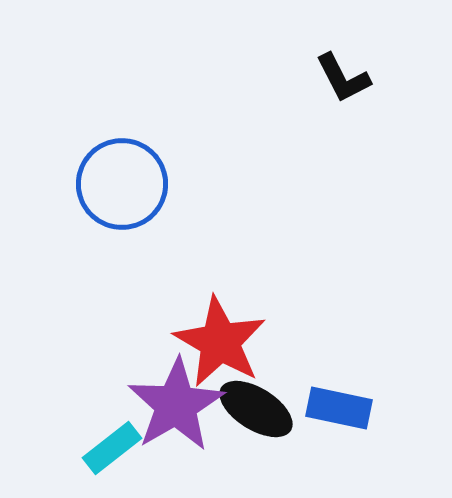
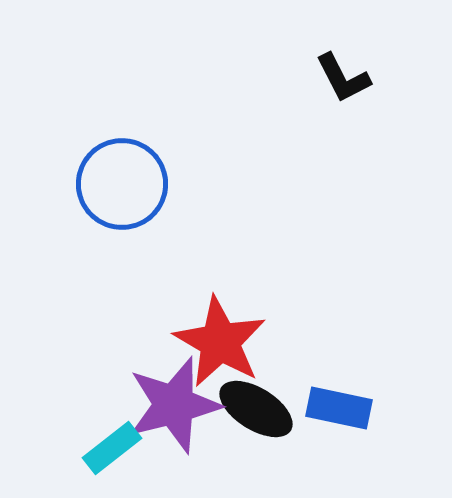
purple star: moved 2 px left; rotated 16 degrees clockwise
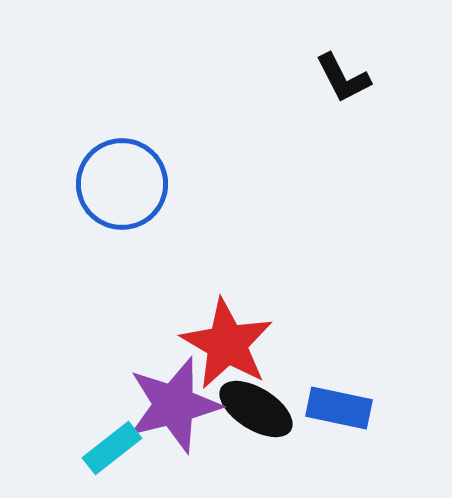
red star: moved 7 px right, 2 px down
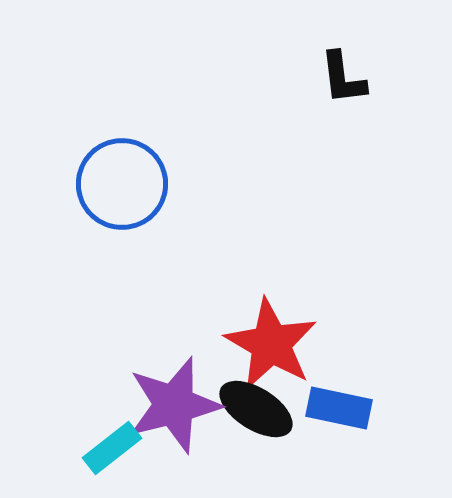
black L-shape: rotated 20 degrees clockwise
red star: moved 44 px right
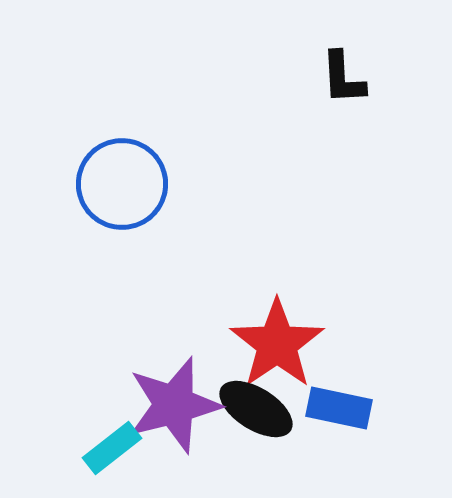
black L-shape: rotated 4 degrees clockwise
red star: moved 6 px right; rotated 8 degrees clockwise
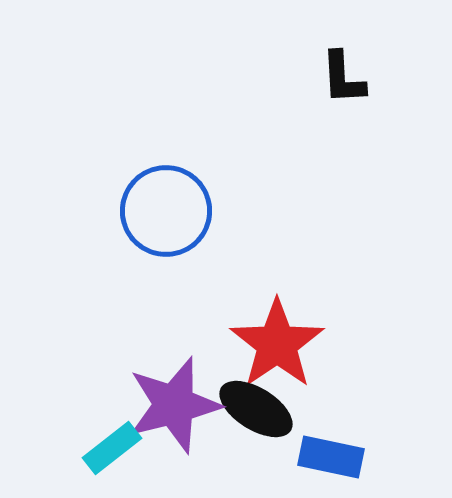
blue circle: moved 44 px right, 27 px down
blue rectangle: moved 8 px left, 49 px down
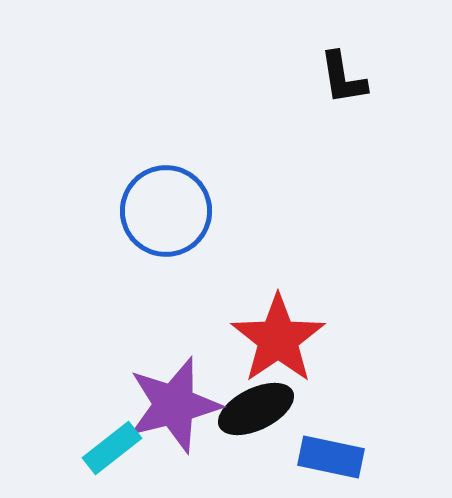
black L-shape: rotated 6 degrees counterclockwise
red star: moved 1 px right, 5 px up
black ellipse: rotated 58 degrees counterclockwise
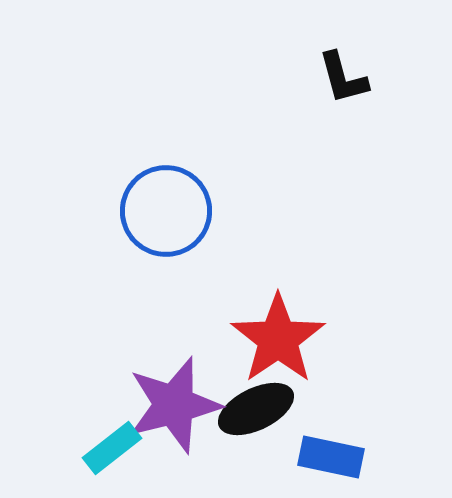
black L-shape: rotated 6 degrees counterclockwise
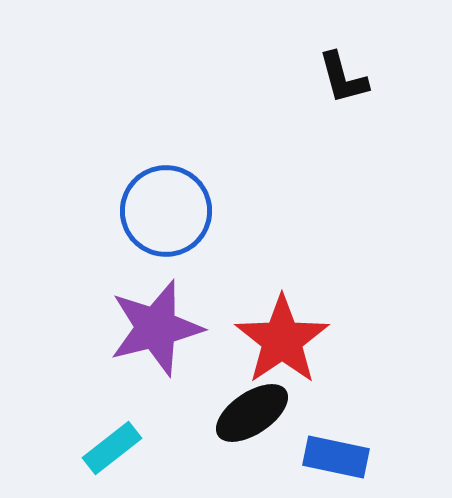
red star: moved 4 px right, 1 px down
purple star: moved 18 px left, 77 px up
black ellipse: moved 4 px left, 4 px down; rotated 8 degrees counterclockwise
blue rectangle: moved 5 px right
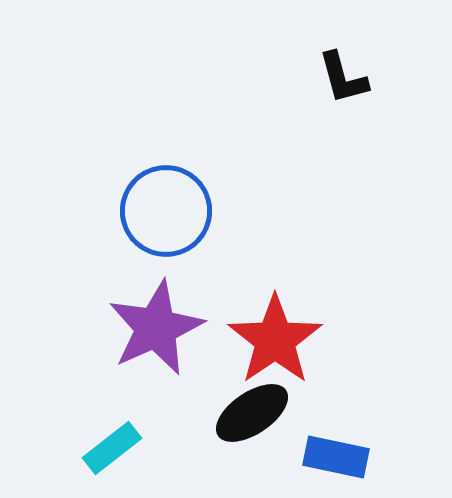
purple star: rotated 10 degrees counterclockwise
red star: moved 7 px left
